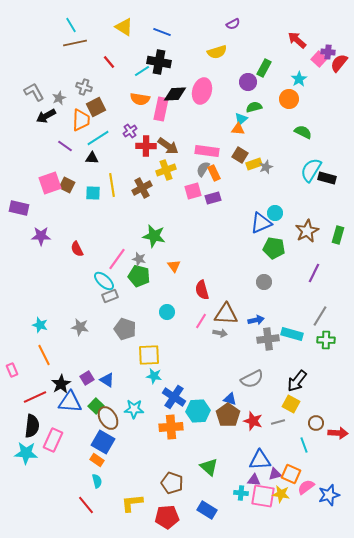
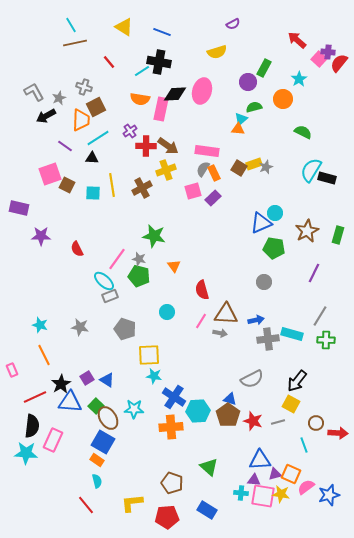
orange circle at (289, 99): moved 6 px left
brown square at (240, 155): moved 1 px left, 13 px down
pink square at (50, 183): moved 9 px up
purple rectangle at (213, 198): rotated 28 degrees counterclockwise
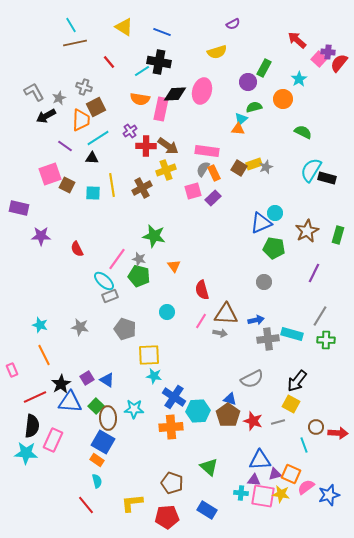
brown ellipse at (108, 418): rotated 30 degrees clockwise
brown circle at (316, 423): moved 4 px down
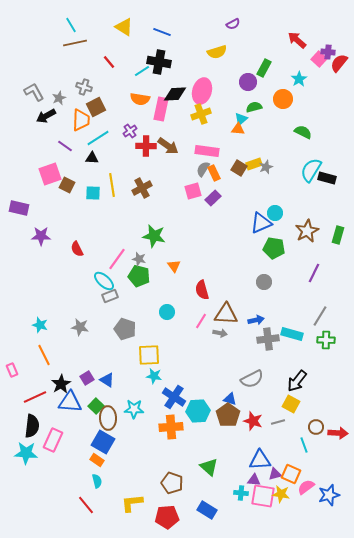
yellow cross at (166, 170): moved 35 px right, 56 px up
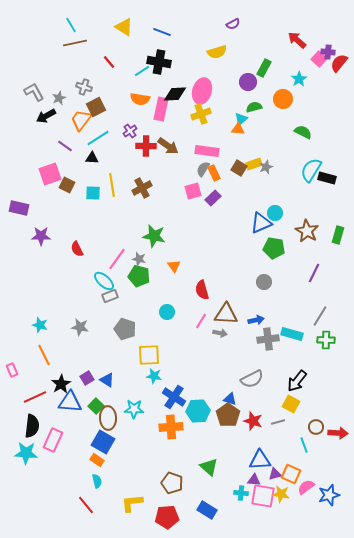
orange trapezoid at (81, 120): rotated 145 degrees counterclockwise
brown star at (307, 231): rotated 15 degrees counterclockwise
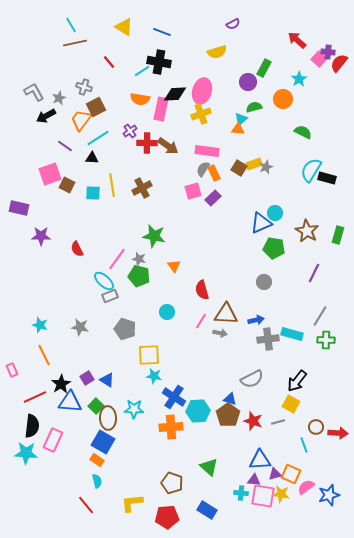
red cross at (146, 146): moved 1 px right, 3 px up
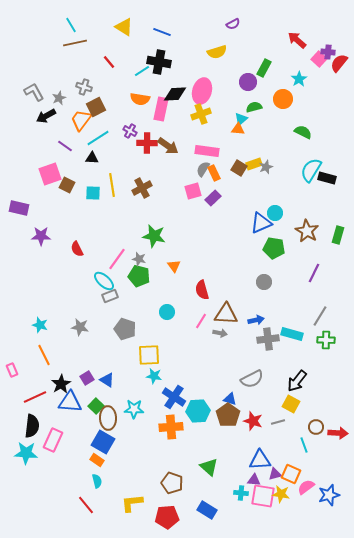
purple cross at (130, 131): rotated 24 degrees counterclockwise
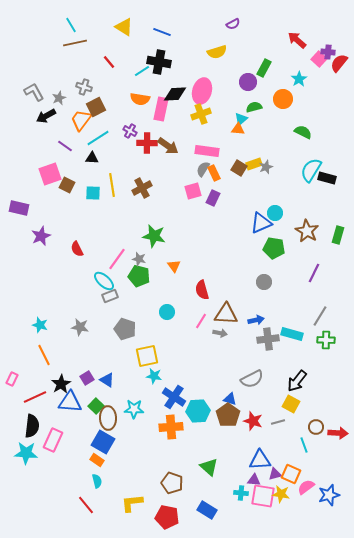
purple rectangle at (213, 198): rotated 21 degrees counterclockwise
purple star at (41, 236): rotated 24 degrees counterclockwise
yellow square at (149, 355): moved 2 px left, 1 px down; rotated 10 degrees counterclockwise
pink rectangle at (12, 370): moved 9 px down; rotated 48 degrees clockwise
red pentagon at (167, 517): rotated 15 degrees clockwise
